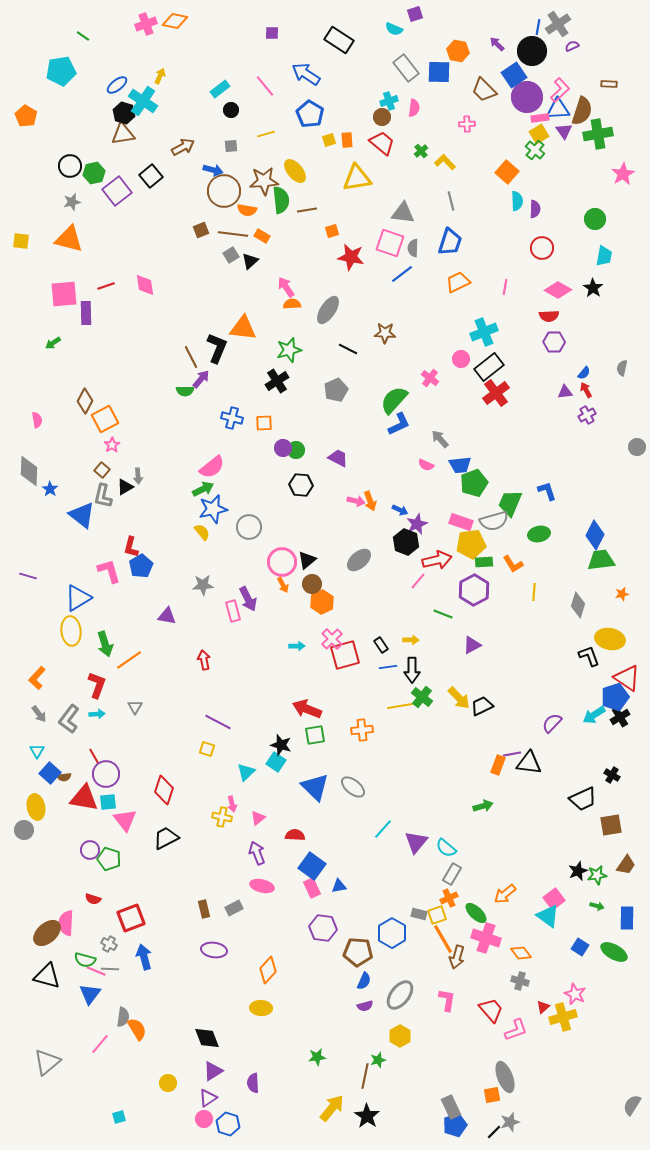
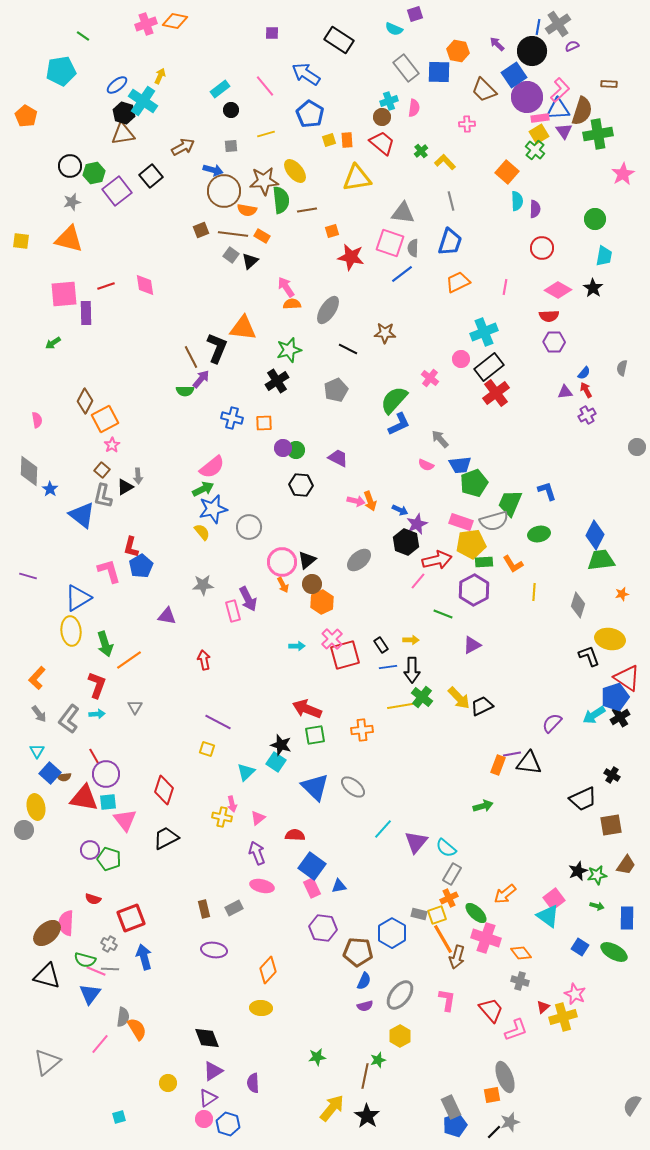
gray square at (231, 255): rotated 21 degrees counterclockwise
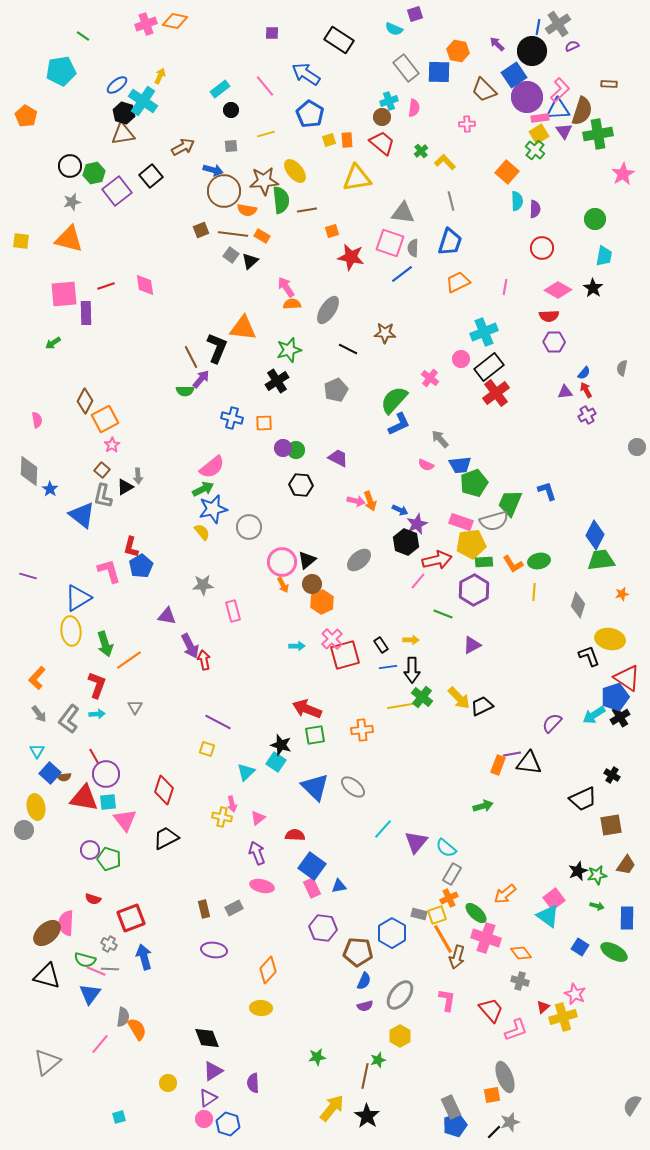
green ellipse at (539, 534): moved 27 px down
purple arrow at (248, 599): moved 58 px left, 47 px down
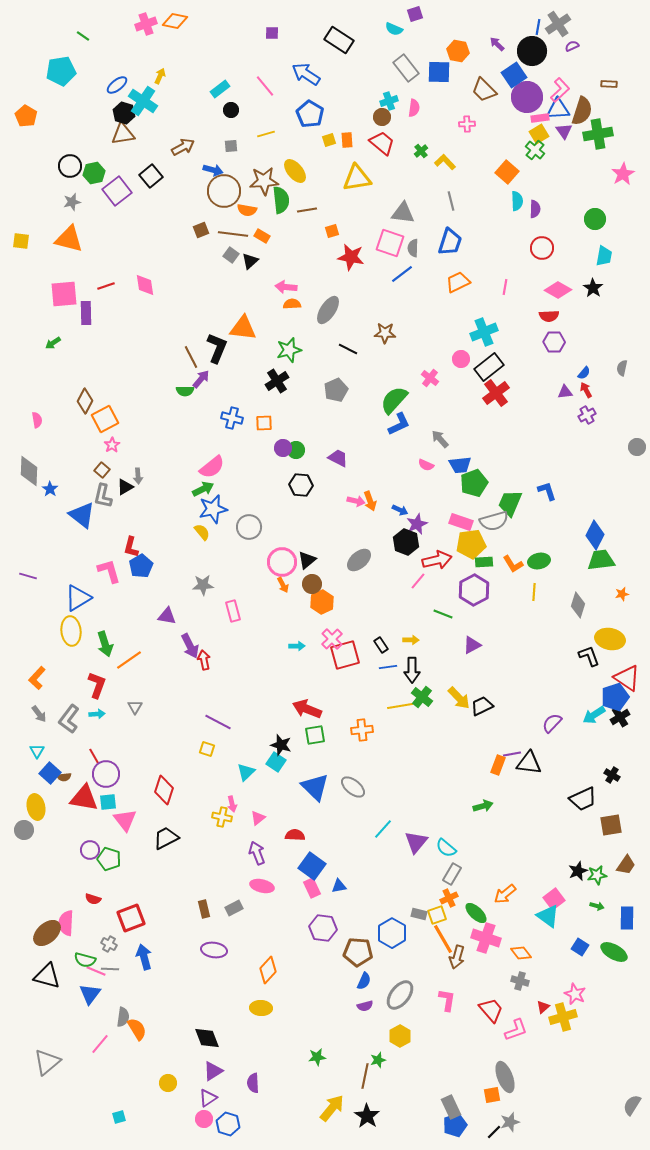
pink arrow at (286, 287): rotated 50 degrees counterclockwise
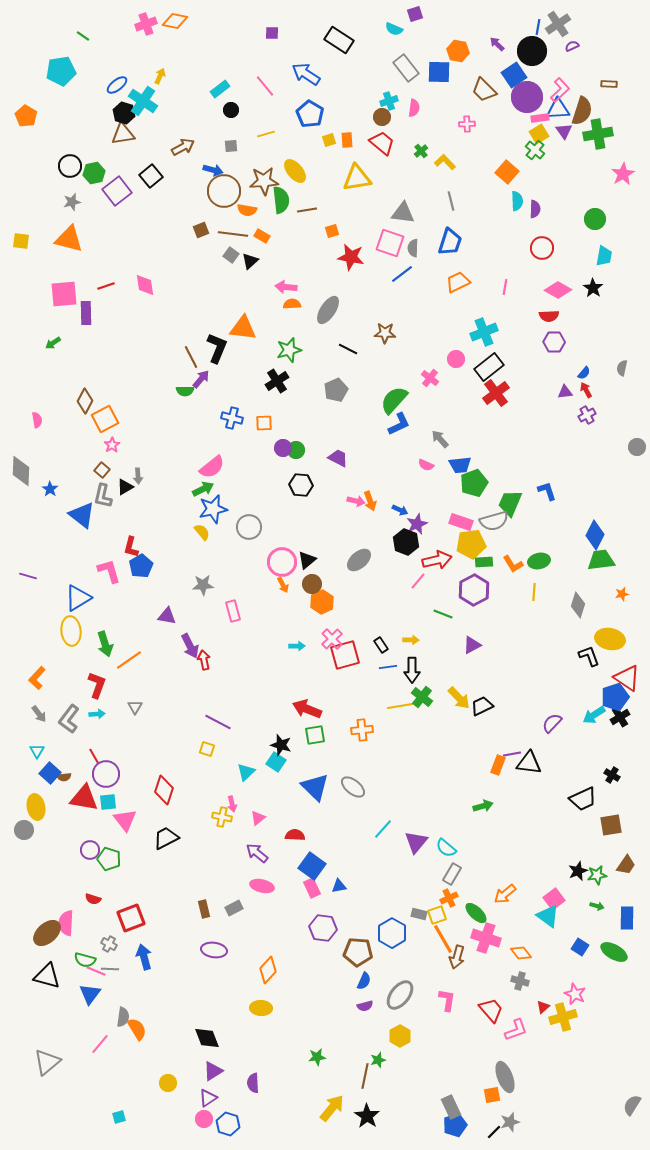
pink circle at (461, 359): moved 5 px left
gray diamond at (29, 471): moved 8 px left
purple arrow at (257, 853): rotated 30 degrees counterclockwise
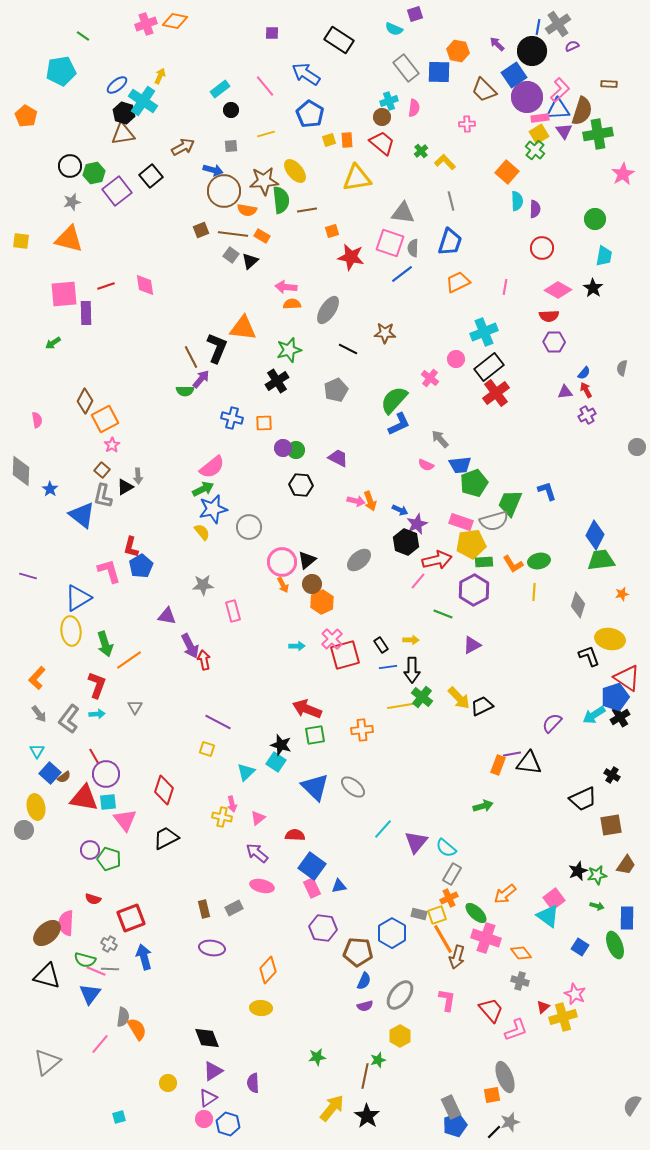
brown semicircle at (64, 777): rotated 32 degrees counterclockwise
purple ellipse at (214, 950): moved 2 px left, 2 px up
green ellipse at (614, 952): moved 1 px right, 7 px up; rotated 40 degrees clockwise
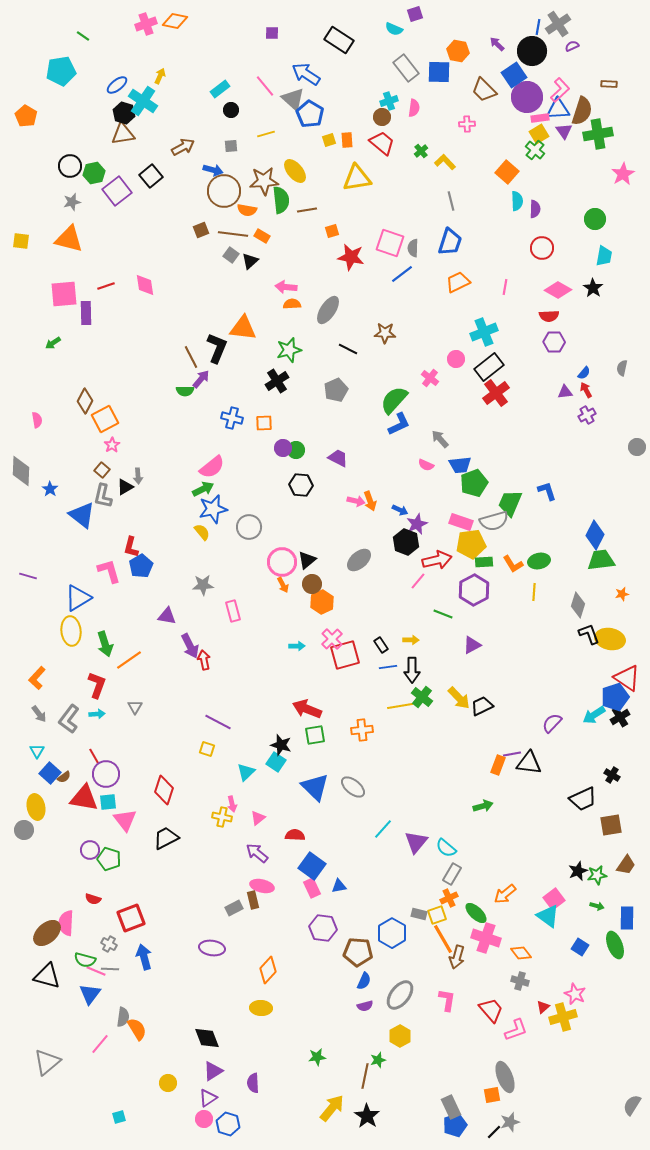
gray triangle at (403, 213): moved 110 px left, 114 px up; rotated 35 degrees clockwise
black L-shape at (589, 656): moved 22 px up
brown rectangle at (204, 909): moved 49 px right, 9 px up
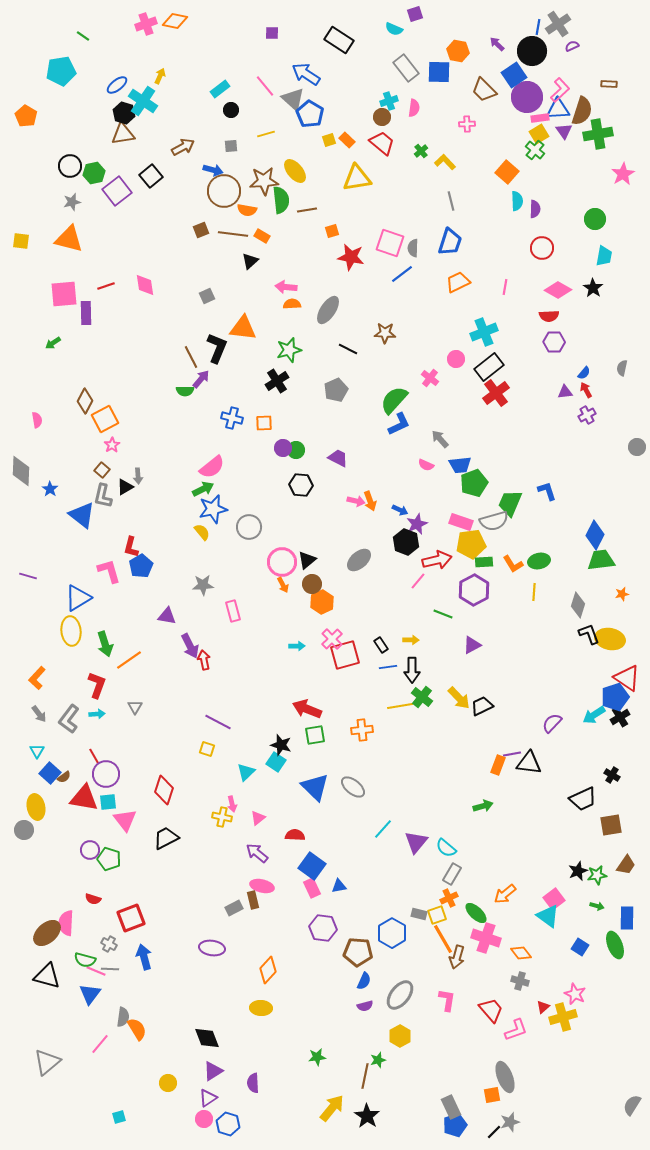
orange rectangle at (347, 140): rotated 42 degrees counterclockwise
gray square at (231, 255): moved 24 px left, 41 px down; rotated 28 degrees clockwise
